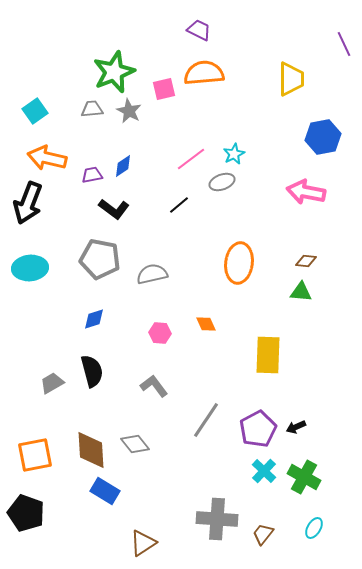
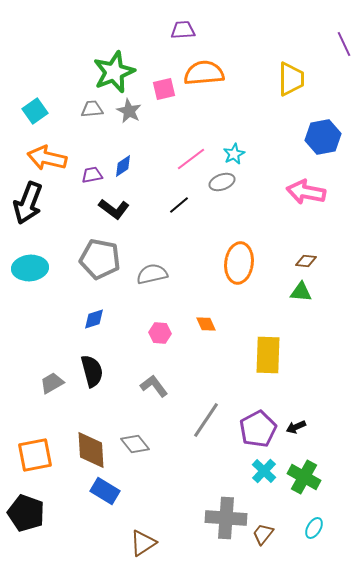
purple trapezoid at (199, 30): moved 16 px left; rotated 30 degrees counterclockwise
gray cross at (217, 519): moved 9 px right, 1 px up
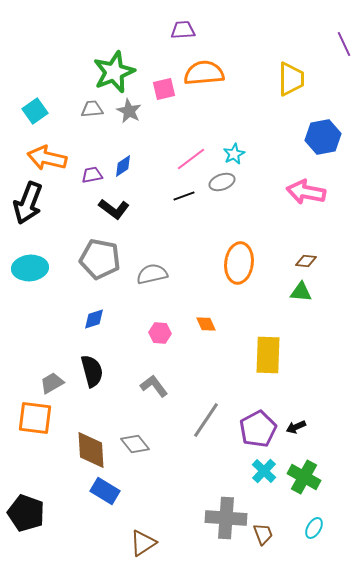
black line at (179, 205): moved 5 px right, 9 px up; rotated 20 degrees clockwise
orange square at (35, 455): moved 37 px up; rotated 18 degrees clockwise
brown trapezoid at (263, 534): rotated 120 degrees clockwise
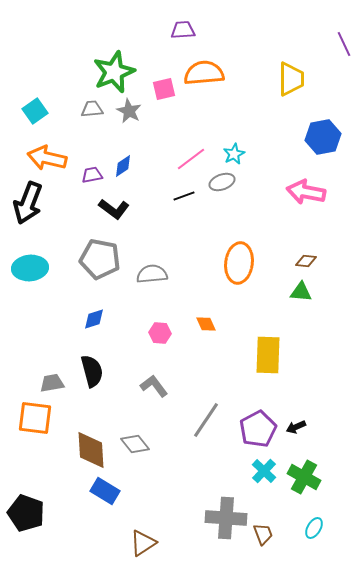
gray semicircle at (152, 274): rotated 8 degrees clockwise
gray trapezoid at (52, 383): rotated 20 degrees clockwise
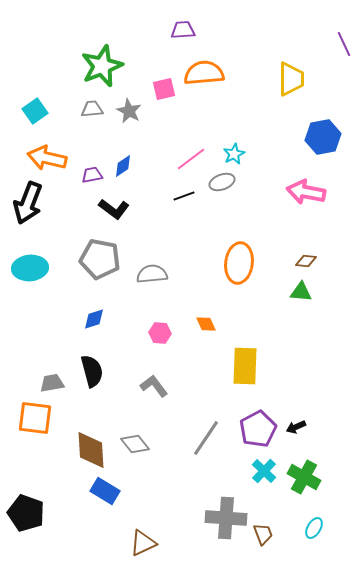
green star at (114, 72): moved 12 px left, 6 px up
yellow rectangle at (268, 355): moved 23 px left, 11 px down
gray line at (206, 420): moved 18 px down
brown triangle at (143, 543): rotated 8 degrees clockwise
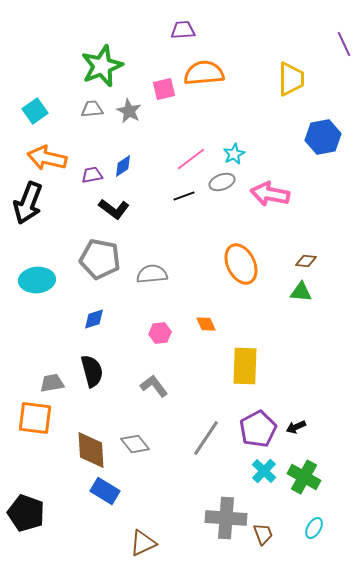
pink arrow at (306, 192): moved 36 px left, 2 px down
orange ellipse at (239, 263): moved 2 px right, 1 px down; rotated 33 degrees counterclockwise
cyan ellipse at (30, 268): moved 7 px right, 12 px down
pink hexagon at (160, 333): rotated 10 degrees counterclockwise
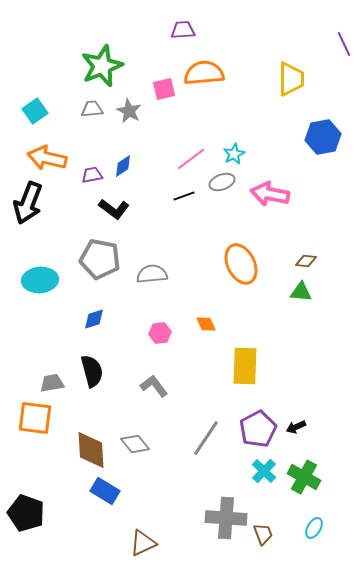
cyan ellipse at (37, 280): moved 3 px right
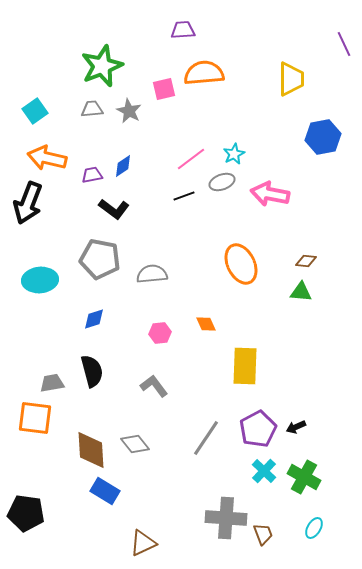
black pentagon at (26, 513): rotated 12 degrees counterclockwise
